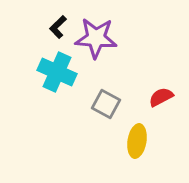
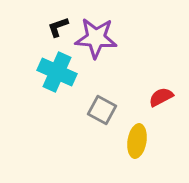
black L-shape: rotated 25 degrees clockwise
gray square: moved 4 px left, 6 px down
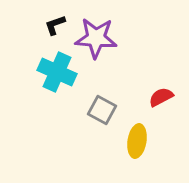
black L-shape: moved 3 px left, 2 px up
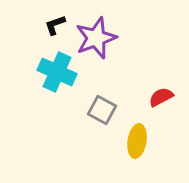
purple star: rotated 24 degrees counterclockwise
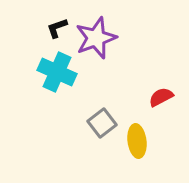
black L-shape: moved 2 px right, 3 px down
gray square: moved 13 px down; rotated 24 degrees clockwise
yellow ellipse: rotated 16 degrees counterclockwise
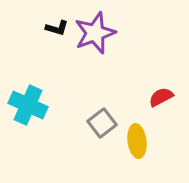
black L-shape: rotated 145 degrees counterclockwise
purple star: moved 1 px left, 5 px up
cyan cross: moved 29 px left, 33 px down
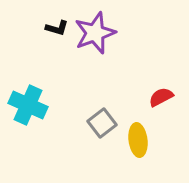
yellow ellipse: moved 1 px right, 1 px up
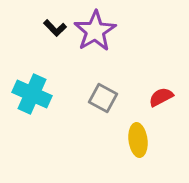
black L-shape: moved 2 px left; rotated 30 degrees clockwise
purple star: moved 2 px up; rotated 12 degrees counterclockwise
cyan cross: moved 4 px right, 11 px up
gray square: moved 1 px right, 25 px up; rotated 24 degrees counterclockwise
